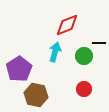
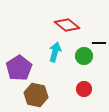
red diamond: rotated 60 degrees clockwise
purple pentagon: moved 1 px up
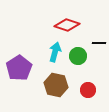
red diamond: rotated 20 degrees counterclockwise
green circle: moved 6 px left
red circle: moved 4 px right, 1 px down
brown hexagon: moved 20 px right, 10 px up
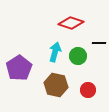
red diamond: moved 4 px right, 2 px up
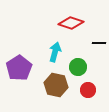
green circle: moved 11 px down
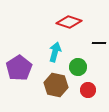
red diamond: moved 2 px left, 1 px up
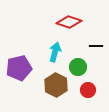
black line: moved 3 px left, 3 px down
purple pentagon: rotated 20 degrees clockwise
brown hexagon: rotated 15 degrees clockwise
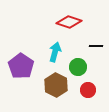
purple pentagon: moved 2 px right, 2 px up; rotated 25 degrees counterclockwise
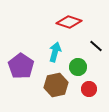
black line: rotated 40 degrees clockwise
brown hexagon: rotated 20 degrees clockwise
red circle: moved 1 px right, 1 px up
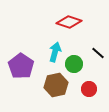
black line: moved 2 px right, 7 px down
green circle: moved 4 px left, 3 px up
